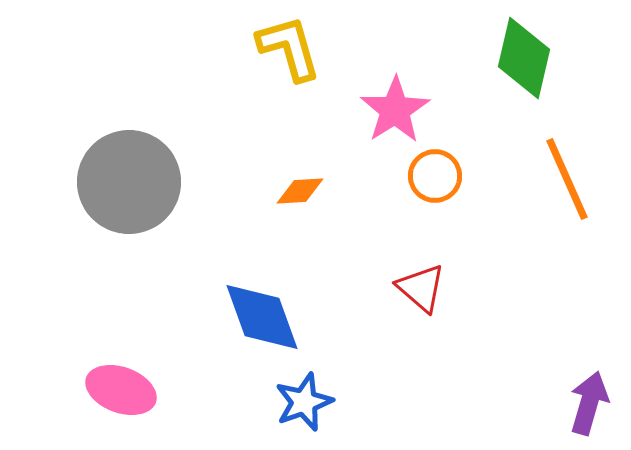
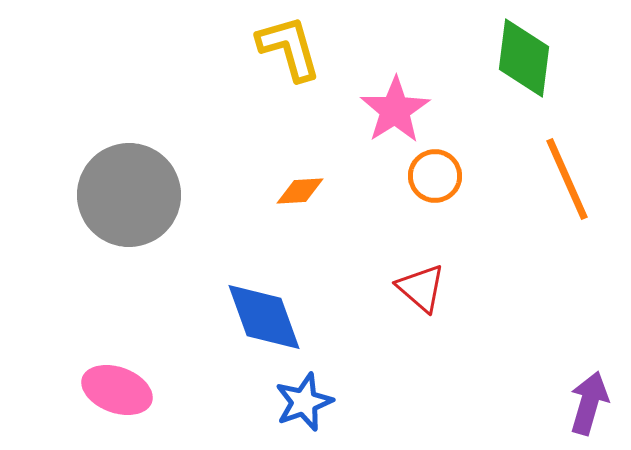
green diamond: rotated 6 degrees counterclockwise
gray circle: moved 13 px down
blue diamond: moved 2 px right
pink ellipse: moved 4 px left
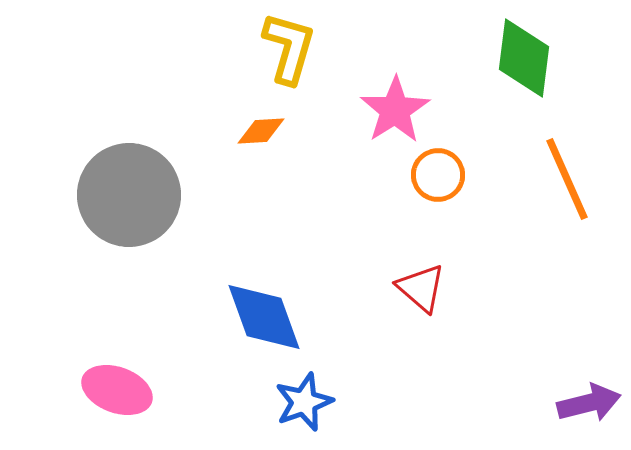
yellow L-shape: rotated 32 degrees clockwise
orange circle: moved 3 px right, 1 px up
orange diamond: moved 39 px left, 60 px up
purple arrow: rotated 60 degrees clockwise
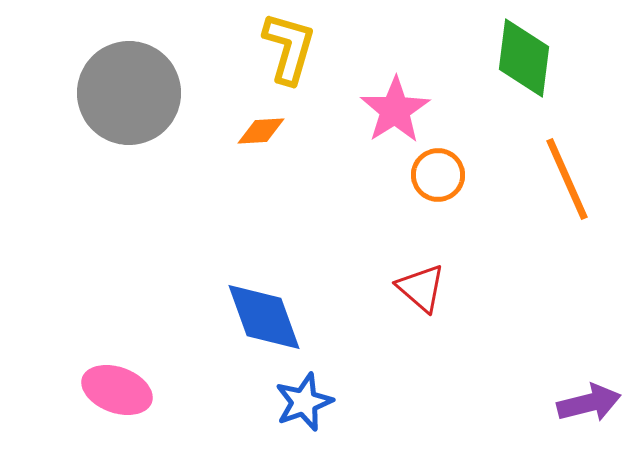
gray circle: moved 102 px up
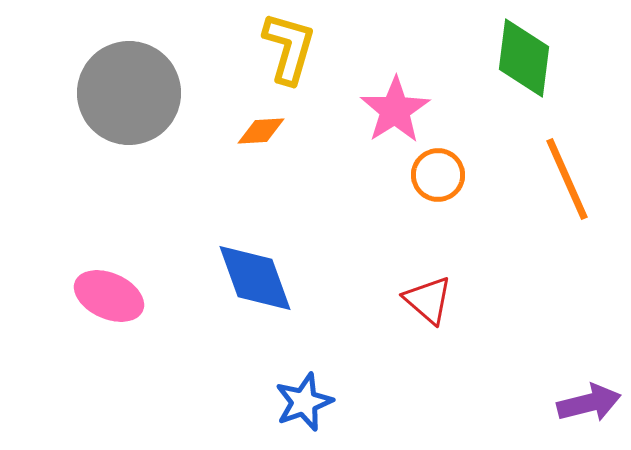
red triangle: moved 7 px right, 12 px down
blue diamond: moved 9 px left, 39 px up
pink ellipse: moved 8 px left, 94 px up; rotated 4 degrees clockwise
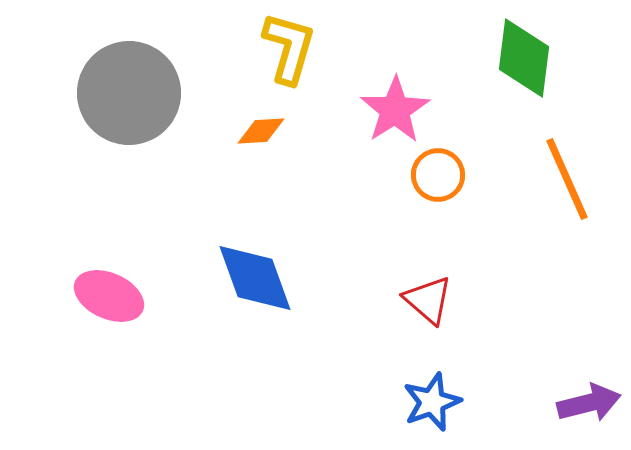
blue star: moved 128 px right
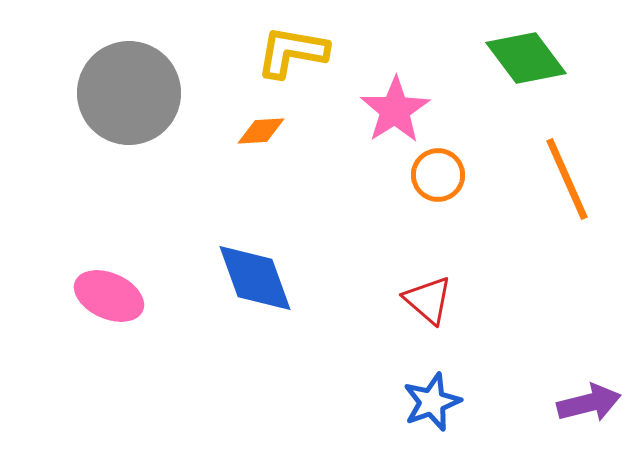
yellow L-shape: moved 3 px right, 4 px down; rotated 96 degrees counterclockwise
green diamond: moved 2 px right; rotated 44 degrees counterclockwise
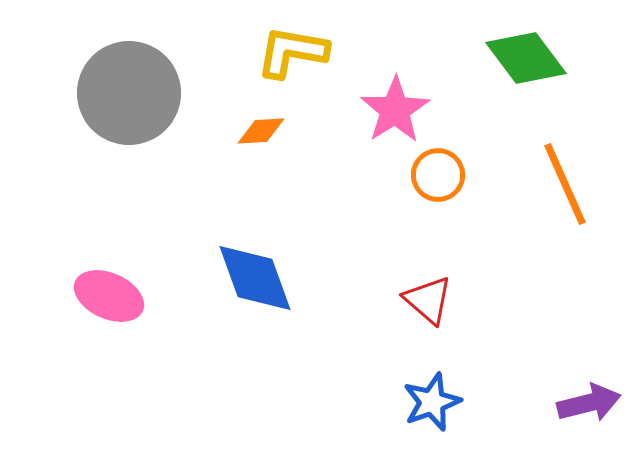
orange line: moved 2 px left, 5 px down
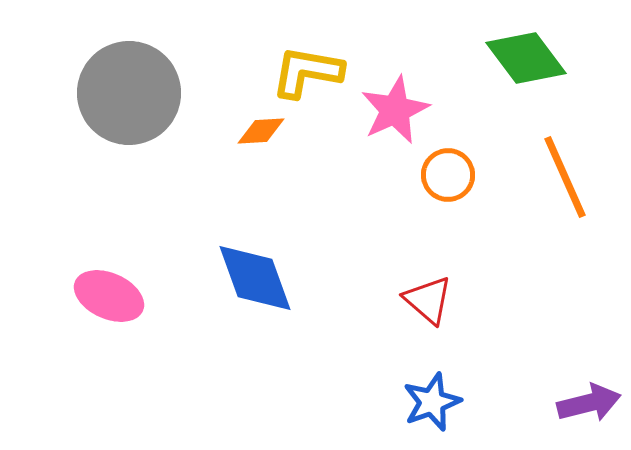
yellow L-shape: moved 15 px right, 20 px down
pink star: rotated 8 degrees clockwise
orange circle: moved 10 px right
orange line: moved 7 px up
